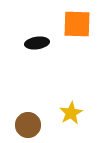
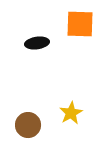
orange square: moved 3 px right
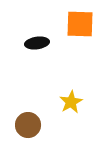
yellow star: moved 11 px up
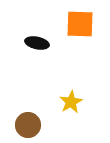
black ellipse: rotated 20 degrees clockwise
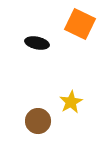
orange square: rotated 24 degrees clockwise
brown circle: moved 10 px right, 4 px up
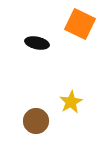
brown circle: moved 2 px left
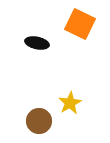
yellow star: moved 1 px left, 1 px down
brown circle: moved 3 px right
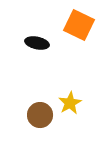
orange square: moved 1 px left, 1 px down
brown circle: moved 1 px right, 6 px up
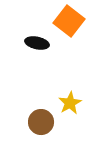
orange square: moved 10 px left, 4 px up; rotated 12 degrees clockwise
brown circle: moved 1 px right, 7 px down
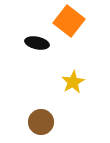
yellow star: moved 3 px right, 21 px up
